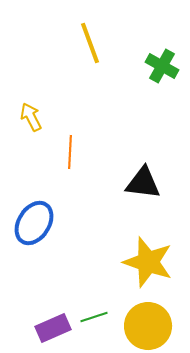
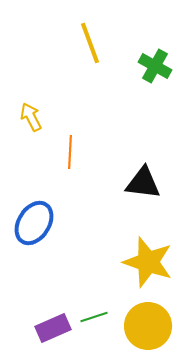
green cross: moved 7 px left
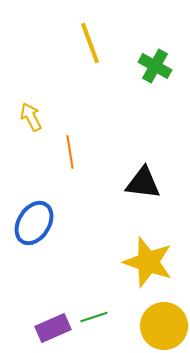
orange line: rotated 12 degrees counterclockwise
yellow circle: moved 16 px right
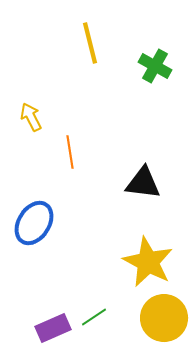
yellow line: rotated 6 degrees clockwise
yellow star: rotated 9 degrees clockwise
green line: rotated 16 degrees counterclockwise
yellow circle: moved 8 px up
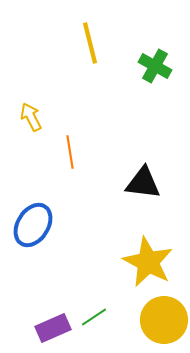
blue ellipse: moved 1 px left, 2 px down
yellow circle: moved 2 px down
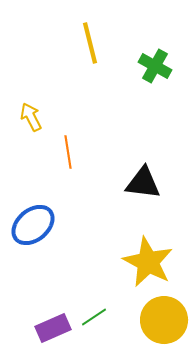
orange line: moved 2 px left
blue ellipse: rotated 18 degrees clockwise
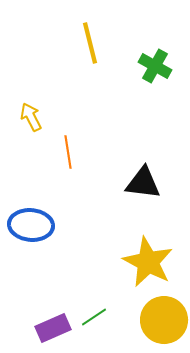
blue ellipse: moved 2 px left; rotated 45 degrees clockwise
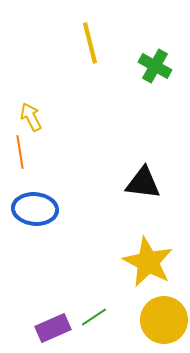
orange line: moved 48 px left
blue ellipse: moved 4 px right, 16 px up
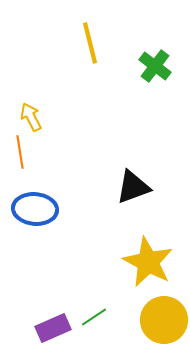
green cross: rotated 8 degrees clockwise
black triangle: moved 10 px left, 4 px down; rotated 27 degrees counterclockwise
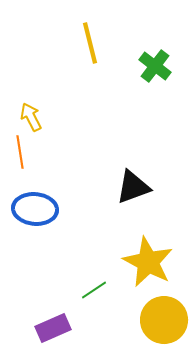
green line: moved 27 px up
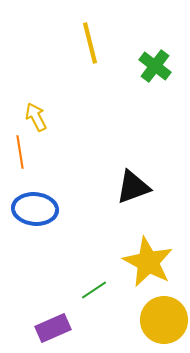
yellow arrow: moved 5 px right
